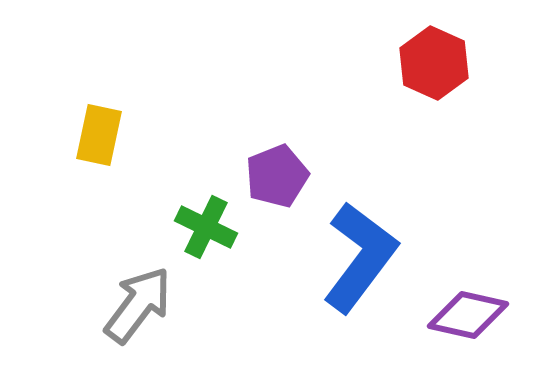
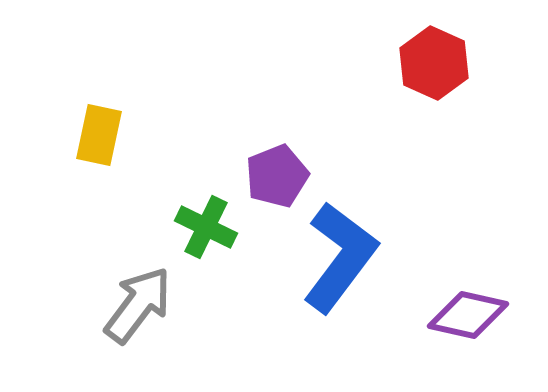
blue L-shape: moved 20 px left
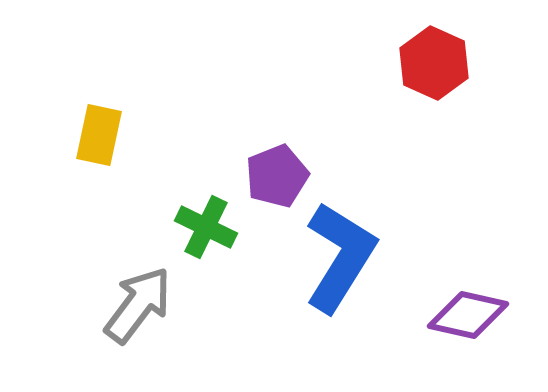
blue L-shape: rotated 5 degrees counterclockwise
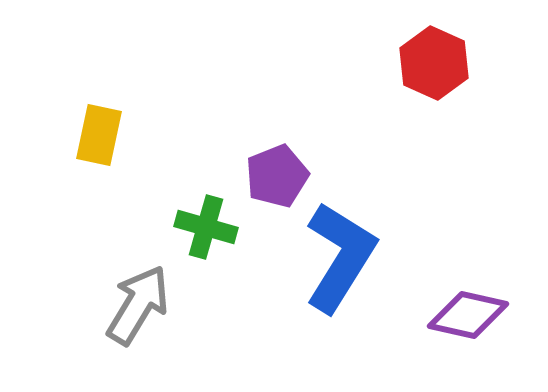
green cross: rotated 10 degrees counterclockwise
gray arrow: rotated 6 degrees counterclockwise
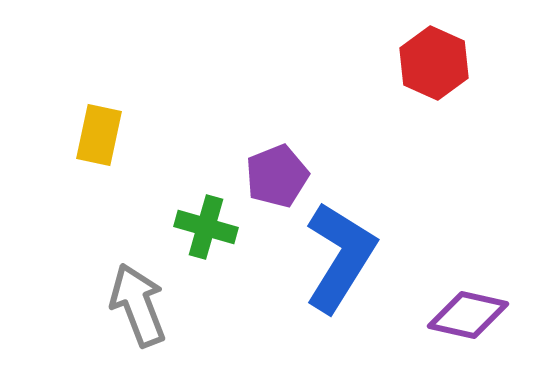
gray arrow: rotated 52 degrees counterclockwise
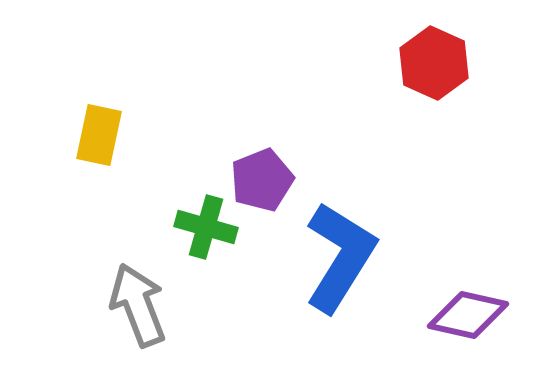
purple pentagon: moved 15 px left, 4 px down
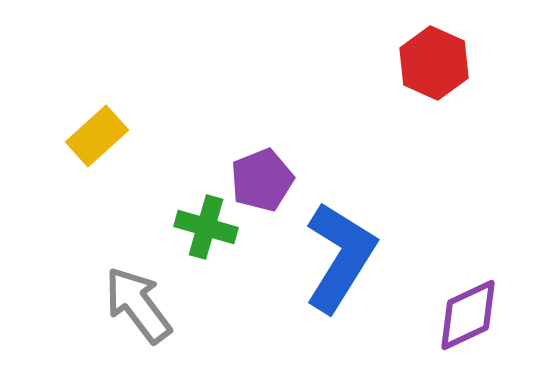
yellow rectangle: moved 2 px left, 1 px down; rotated 36 degrees clockwise
gray arrow: rotated 16 degrees counterclockwise
purple diamond: rotated 38 degrees counterclockwise
